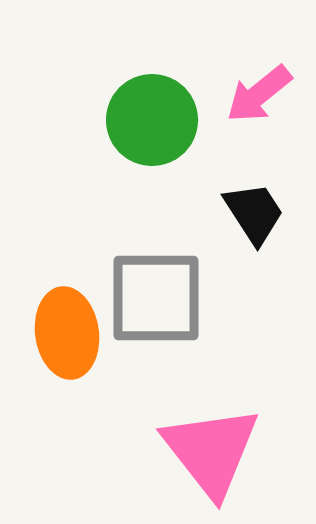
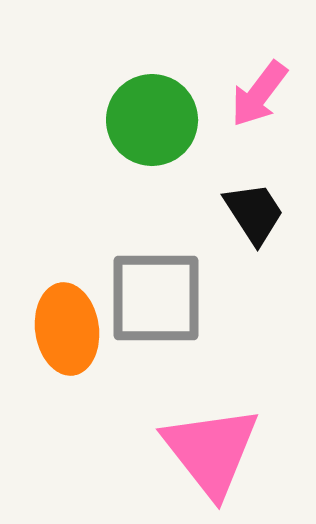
pink arrow: rotated 14 degrees counterclockwise
orange ellipse: moved 4 px up
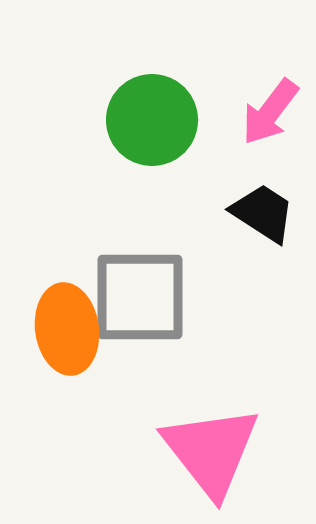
pink arrow: moved 11 px right, 18 px down
black trapezoid: moved 9 px right; rotated 24 degrees counterclockwise
gray square: moved 16 px left, 1 px up
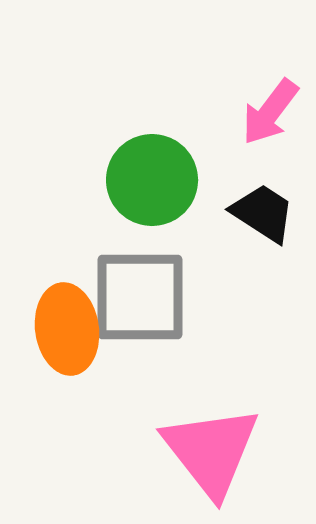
green circle: moved 60 px down
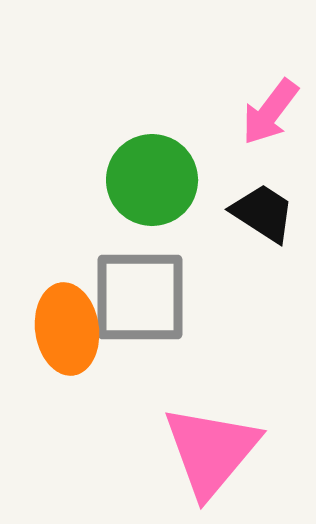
pink triangle: rotated 18 degrees clockwise
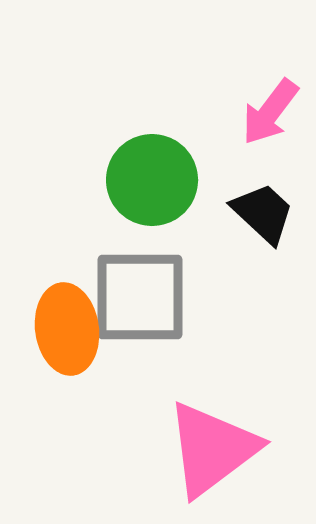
black trapezoid: rotated 10 degrees clockwise
pink triangle: moved 1 px right, 2 px up; rotated 13 degrees clockwise
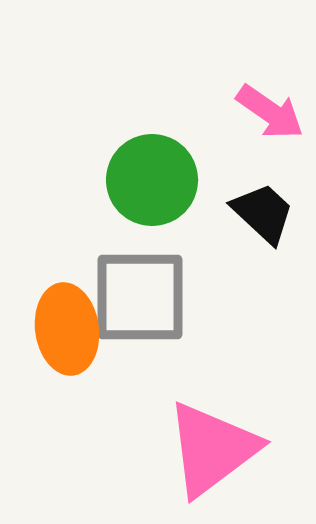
pink arrow: rotated 92 degrees counterclockwise
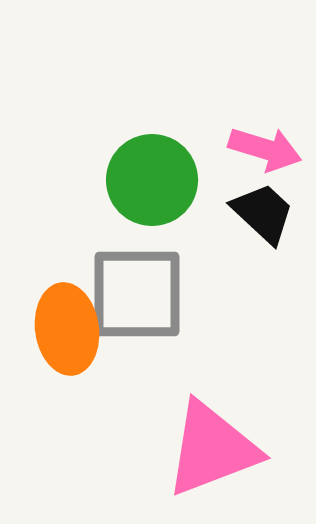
pink arrow: moved 5 px left, 37 px down; rotated 18 degrees counterclockwise
gray square: moved 3 px left, 3 px up
pink triangle: rotated 16 degrees clockwise
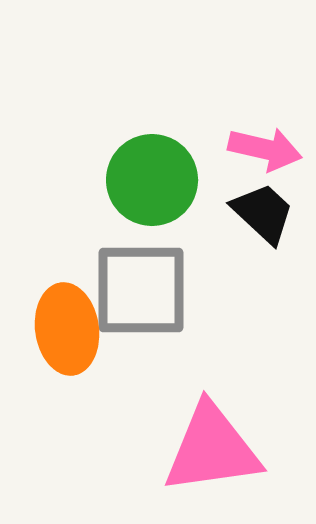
pink arrow: rotated 4 degrees counterclockwise
gray square: moved 4 px right, 4 px up
pink triangle: rotated 13 degrees clockwise
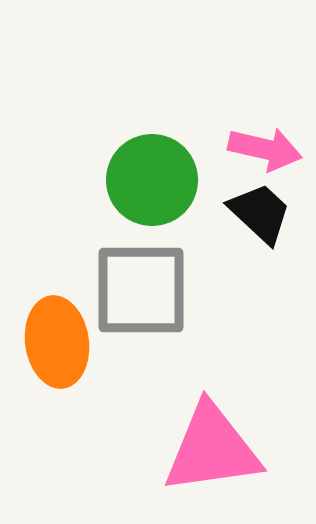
black trapezoid: moved 3 px left
orange ellipse: moved 10 px left, 13 px down
